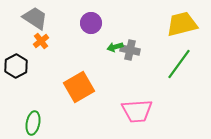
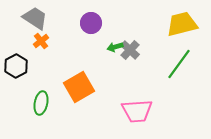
gray cross: rotated 30 degrees clockwise
green ellipse: moved 8 px right, 20 px up
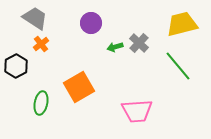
orange cross: moved 3 px down
gray cross: moved 9 px right, 7 px up
green line: moved 1 px left, 2 px down; rotated 76 degrees counterclockwise
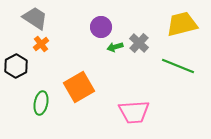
purple circle: moved 10 px right, 4 px down
green line: rotated 28 degrees counterclockwise
pink trapezoid: moved 3 px left, 1 px down
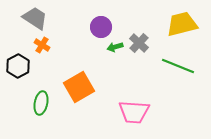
orange cross: moved 1 px right, 1 px down; rotated 21 degrees counterclockwise
black hexagon: moved 2 px right
pink trapezoid: rotated 8 degrees clockwise
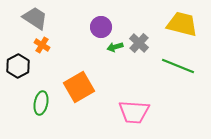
yellow trapezoid: rotated 28 degrees clockwise
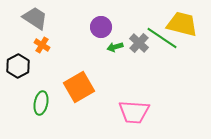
green line: moved 16 px left, 28 px up; rotated 12 degrees clockwise
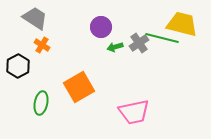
green line: rotated 20 degrees counterclockwise
gray cross: rotated 12 degrees clockwise
pink trapezoid: rotated 16 degrees counterclockwise
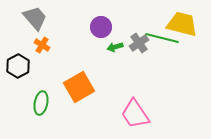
gray trapezoid: rotated 16 degrees clockwise
pink trapezoid: moved 1 px right, 2 px down; rotated 68 degrees clockwise
